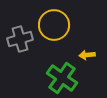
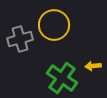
yellow arrow: moved 6 px right, 11 px down
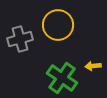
yellow circle: moved 4 px right
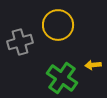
gray cross: moved 3 px down
yellow arrow: moved 1 px up
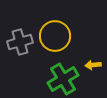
yellow circle: moved 3 px left, 11 px down
green cross: moved 1 px right, 1 px down; rotated 24 degrees clockwise
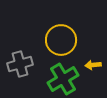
yellow circle: moved 6 px right, 4 px down
gray cross: moved 22 px down
